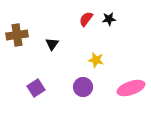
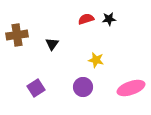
red semicircle: rotated 35 degrees clockwise
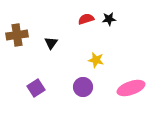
black triangle: moved 1 px left, 1 px up
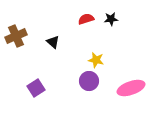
black star: moved 2 px right
brown cross: moved 1 px left, 1 px down; rotated 15 degrees counterclockwise
black triangle: moved 2 px right, 1 px up; rotated 24 degrees counterclockwise
purple circle: moved 6 px right, 6 px up
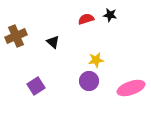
black star: moved 1 px left, 4 px up; rotated 16 degrees clockwise
yellow star: rotated 21 degrees counterclockwise
purple square: moved 2 px up
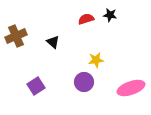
purple circle: moved 5 px left, 1 px down
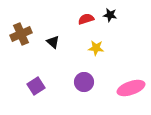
brown cross: moved 5 px right, 2 px up
yellow star: moved 12 px up; rotated 14 degrees clockwise
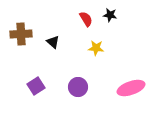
red semicircle: rotated 77 degrees clockwise
brown cross: rotated 20 degrees clockwise
purple circle: moved 6 px left, 5 px down
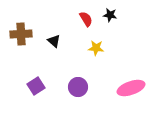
black triangle: moved 1 px right, 1 px up
